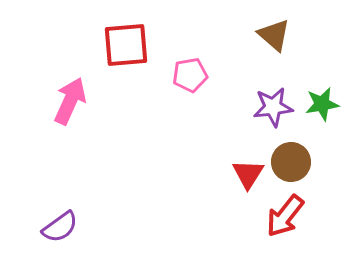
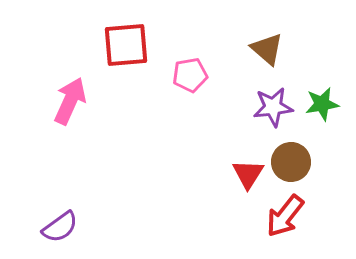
brown triangle: moved 7 px left, 14 px down
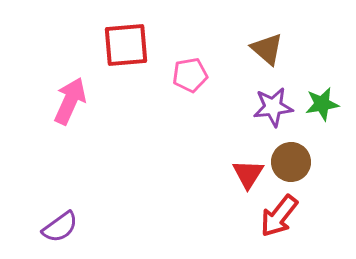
red arrow: moved 6 px left
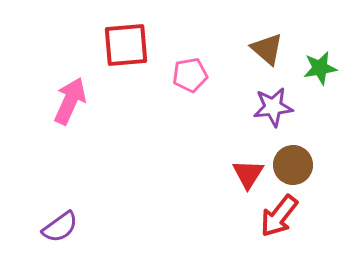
green star: moved 2 px left, 36 px up
brown circle: moved 2 px right, 3 px down
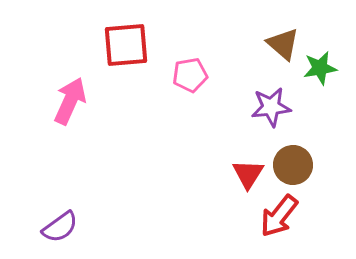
brown triangle: moved 16 px right, 5 px up
purple star: moved 2 px left
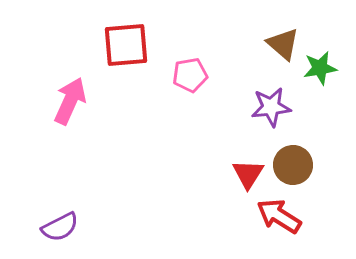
red arrow: rotated 84 degrees clockwise
purple semicircle: rotated 9 degrees clockwise
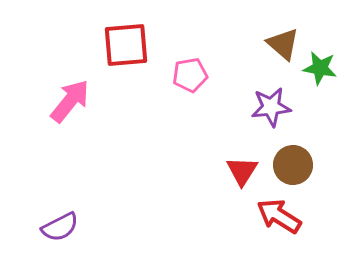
green star: rotated 20 degrees clockwise
pink arrow: rotated 15 degrees clockwise
red triangle: moved 6 px left, 3 px up
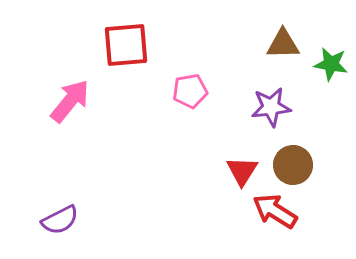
brown triangle: rotated 42 degrees counterclockwise
green star: moved 11 px right, 4 px up
pink pentagon: moved 16 px down
red arrow: moved 4 px left, 5 px up
purple semicircle: moved 7 px up
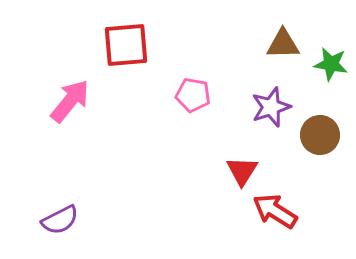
pink pentagon: moved 3 px right, 4 px down; rotated 20 degrees clockwise
purple star: rotated 12 degrees counterclockwise
brown circle: moved 27 px right, 30 px up
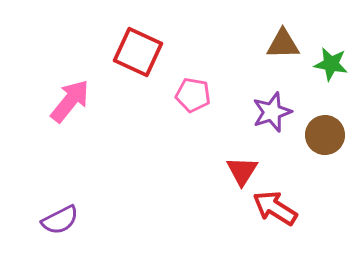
red square: moved 12 px right, 7 px down; rotated 30 degrees clockwise
purple star: moved 1 px right, 5 px down
brown circle: moved 5 px right
red arrow: moved 3 px up
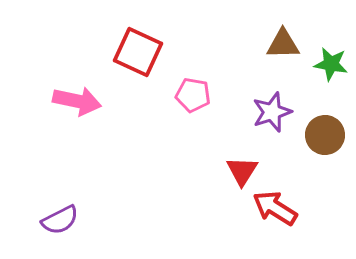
pink arrow: moved 7 px right; rotated 63 degrees clockwise
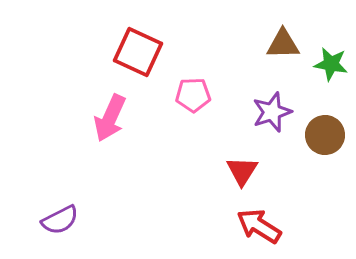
pink pentagon: rotated 12 degrees counterclockwise
pink arrow: moved 33 px right, 17 px down; rotated 102 degrees clockwise
red arrow: moved 16 px left, 18 px down
